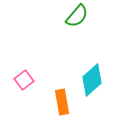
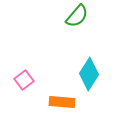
cyan diamond: moved 3 px left, 6 px up; rotated 16 degrees counterclockwise
orange rectangle: rotated 75 degrees counterclockwise
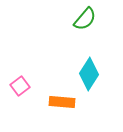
green semicircle: moved 8 px right, 3 px down
pink square: moved 4 px left, 6 px down
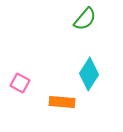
pink square: moved 3 px up; rotated 24 degrees counterclockwise
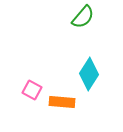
green semicircle: moved 2 px left, 2 px up
pink square: moved 12 px right, 7 px down
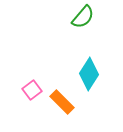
pink square: rotated 24 degrees clockwise
orange rectangle: rotated 40 degrees clockwise
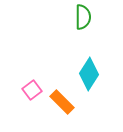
green semicircle: rotated 40 degrees counterclockwise
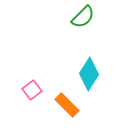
green semicircle: rotated 45 degrees clockwise
orange rectangle: moved 5 px right, 3 px down
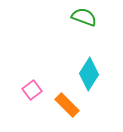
green semicircle: moved 1 px right; rotated 115 degrees counterclockwise
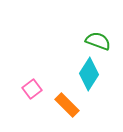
green semicircle: moved 14 px right, 24 px down
pink square: moved 1 px up
